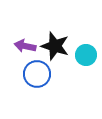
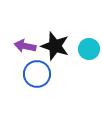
cyan circle: moved 3 px right, 6 px up
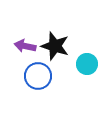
cyan circle: moved 2 px left, 15 px down
blue circle: moved 1 px right, 2 px down
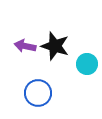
blue circle: moved 17 px down
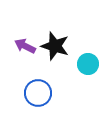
purple arrow: rotated 15 degrees clockwise
cyan circle: moved 1 px right
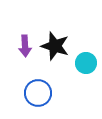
purple arrow: rotated 120 degrees counterclockwise
cyan circle: moved 2 px left, 1 px up
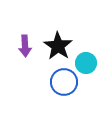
black star: moved 3 px right; rotated 16 degrees clockwise
blue circle: moved 26 px right, 11 px up
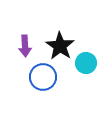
black star: moved 2 px right
blue circle: moved 21 px left, 5 px up
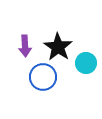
black star: moved 2 px left, 1 px down
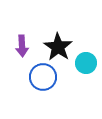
purple arrow: moved 3 px left
